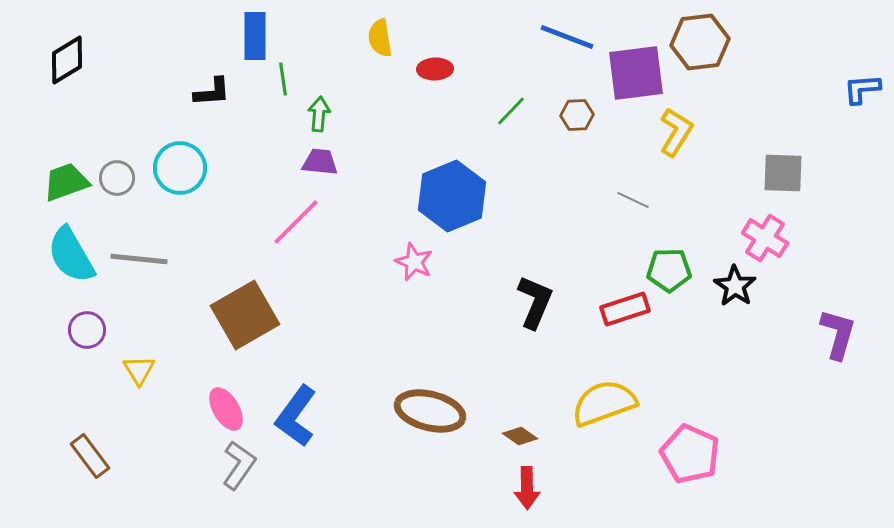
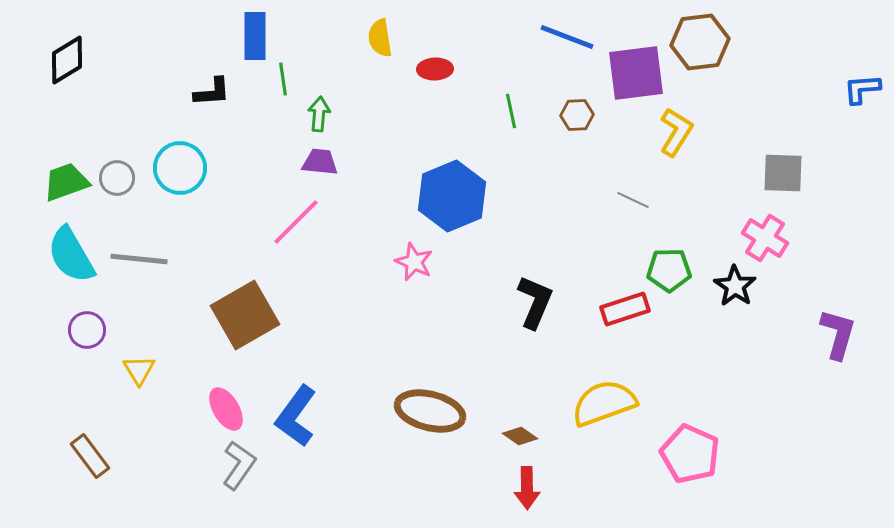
green line at (511, 111): rotated 56 degrees counterclockwise
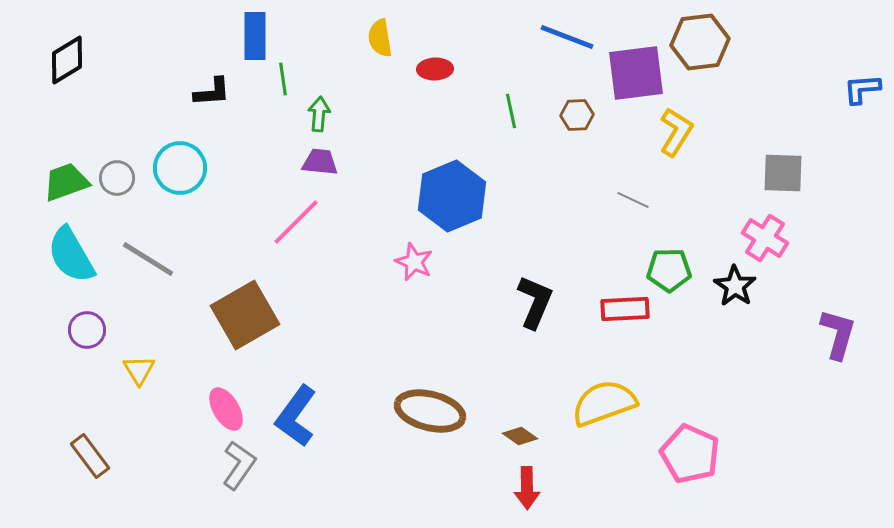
gray line at (139, 259): moved 9 px right; rotated 26 degrees clockwise
red rectangle at (625, 309): rotated 15 degrees clockwise
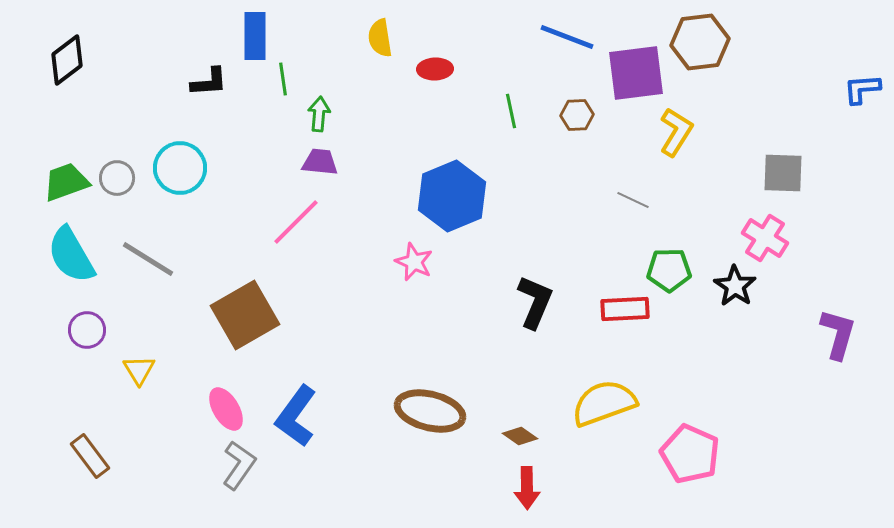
black diamond at (67, 60): rotated 6 degrees counterclockwise
black L-shape at (212, 92): moved 3 px left, 10 px up
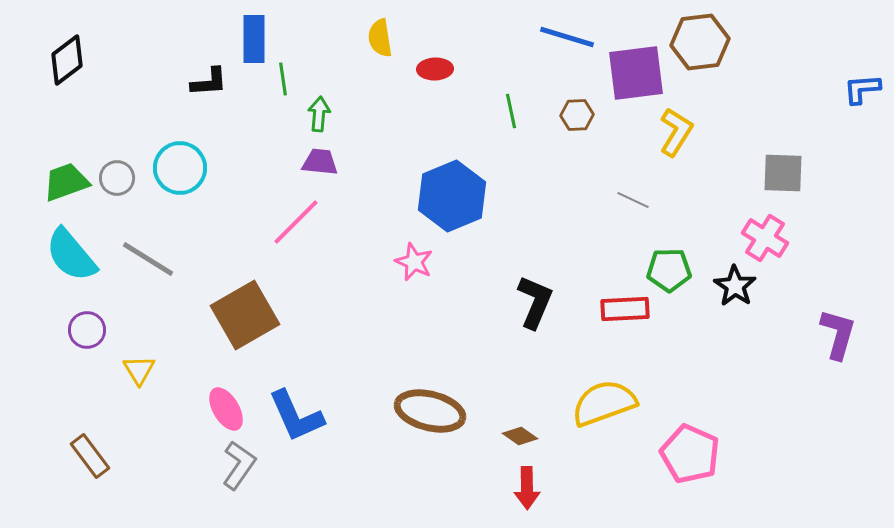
blue rectangle at (255, 36): moved 1 px left, 3 px down
blue line at (567, 37): rotated 4 degrees counterclockwise
cyan semicircle at (71, 255): rotated 10 degrees counterclockwise
blue L-shape at (296, 416): rotated 60 degrees counterclockwise
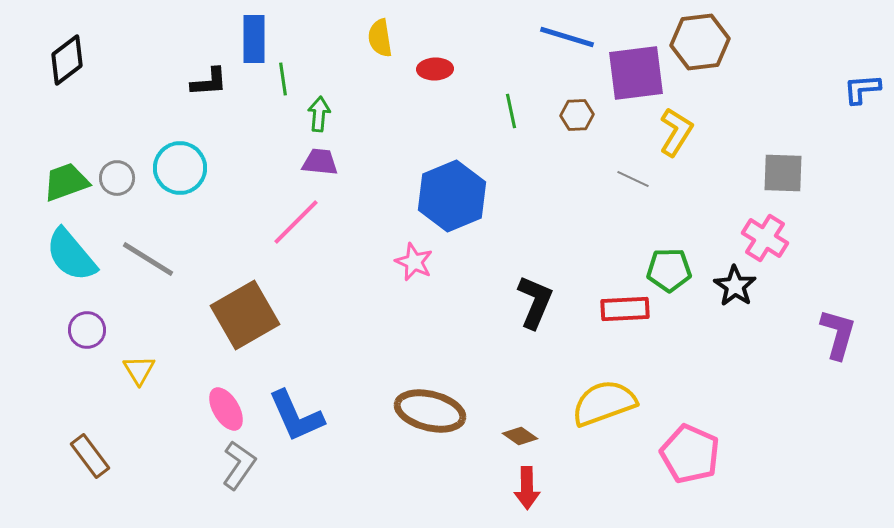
gray line at (633, 200): moved 21 px up
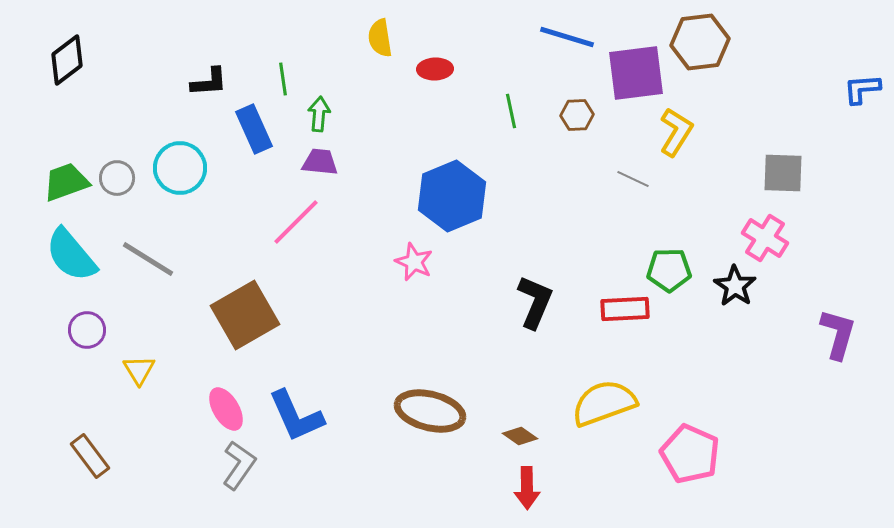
blue rectangle at (254, 39): moved 90 px down; rotated 24 degrees counterclockwise
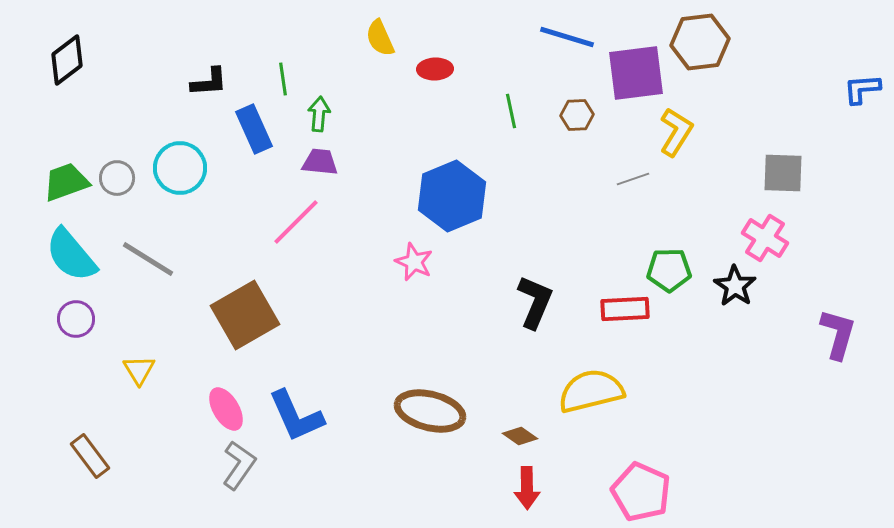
yellow semicircle at (380, 38): rotated 15 degrees counterclockwise
gray line at (633, 179): rotated 44 degrees counterclockwise
purple circle at (87, 330): moved 11 px left, 11 px up
yellow semicircle at (604, 403): moved 13 px left, 12 px up; rotated 6 degrees clockwise
pink pentagon at (690, 454): moved 49 px left, 38 px down
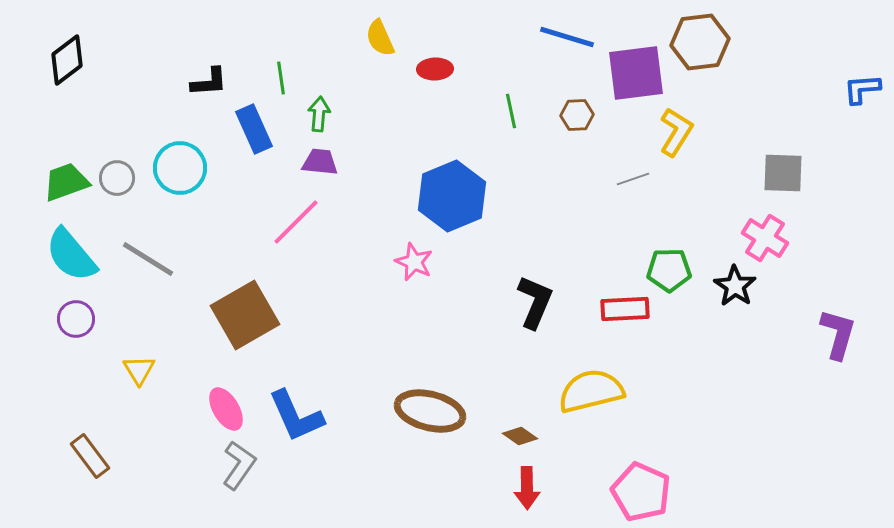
green line at (283, 79): moved 2 px left, 1 px up
